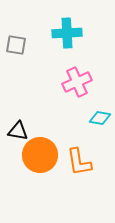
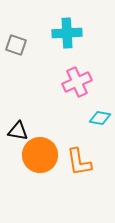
gray square: rotated 10 degrees clockwise
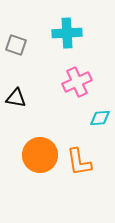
cyan diamond: rotated 15 degrees counterclockwise
black triangle: moved 2 px left, 33 px up
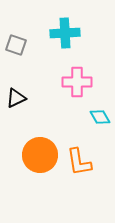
cyan cross: moved 2 px left
pink cross: rotated 24 degrees clockwise
black triangle: rotated 35 degrees counterclockwise
cyan diamond: moved 1 px up; rotated 65 degrees clockwise
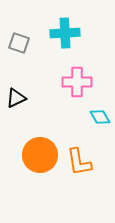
gray square: moved 3 px right, 2 px up
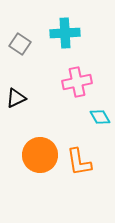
gray square: moved 1 px right, 1 px down; rotated 15 degrees clockwise
pink cross: rotated 12 degrees counterclockwise
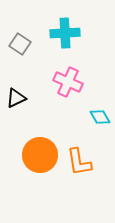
pink cross: moved 9 px left; rotated 36 degrees clockwise
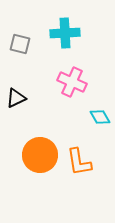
gray square: rotated 20 degrees counterclockwise
pink cross: moved 4 px right
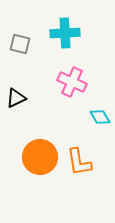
orange circle: moved 2 px down
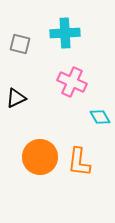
orange L-shape: rotated 16 degrees clockwise
